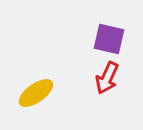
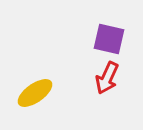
yellow ellipse: moved 1 px left
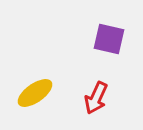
red arrow: moved 11 px left, 20 px down
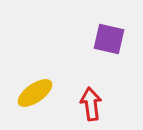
red arrow: moved 5 px left, 6 px down; rotated 148 degrees clockwise
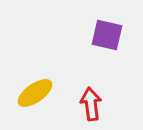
purple square: moved 2 px left, 4 px up
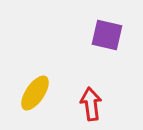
yellow ellipse: rotated 21 degrees counterclockwise
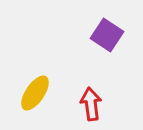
purple square: rotated 20 degrees clockwise
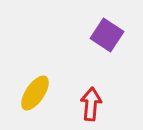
red arrow: rotated 12 degrees clockwise
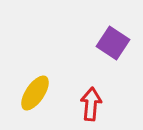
purple square: moved 6 px right, 8 px down
